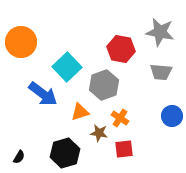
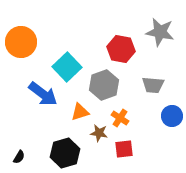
gray trapezoid: moved 8 px left, 13 px down
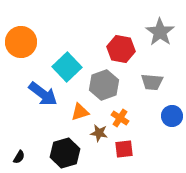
gray star: rotated 24 degrees clockwise
gray trapezoid: moved 1 px left, 3 px up
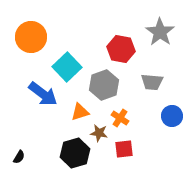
orange circle: moved 10 px right, 5 px up
black hexagon: moved 10 px right
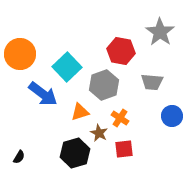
orange circle: moved 11 px left, 17 px down
red hexagon: moved 2 px down
brown star: rotated 18 degrees clockwise
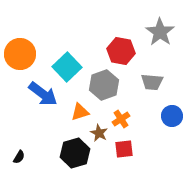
orange cross: moved 1 px right, 1 px down; rotated 24 degrees clockwise
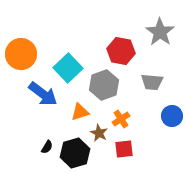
orange circle: moved 1 px right
cyan square: moved 1 px right, 1 px down
black semicircle: moved 28 px right, 10 px up
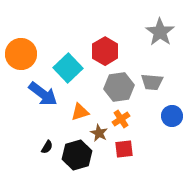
red hexagon: moved 16 px left; rotated 20 degrees clockwise
gray hexagon: moved 15 px right, 2 px down; rotated 12 degrees clockwise
black hexagon: moved 2 px right, 2 px down
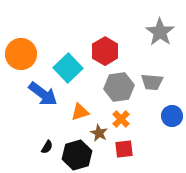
orange cross: rotated 12 degrees counterclockwise
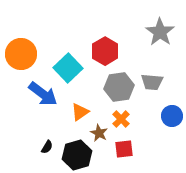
orange triangle: rotated 18 degrees counterclockwise
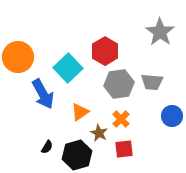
orange circle: moved 3 px left, 3 px down
gray hexagon: moved 3 px up
blue arrow: rotated 24 degrees clockwise
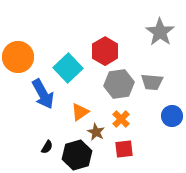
brown star: moved 3 px left, 1 px up
